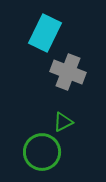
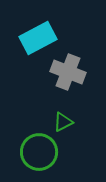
cyan rectangle: moved 7 px left, 5 px down; rotated 36 degrees clockwise
green circle: moved 3 px left
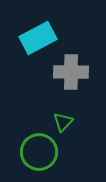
gray cross: moved 3 px right; rotated 20 degrees counterclockwise
green triangle: rotated 20 degrees counterclockwise
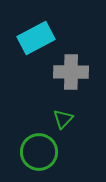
cyan rectangle: moved 2 px left
green triangle: moved 3 px up
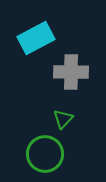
green circle: moved 6 px right, 2 px down
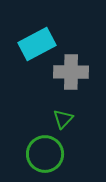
cyan rectangle: moved 1 px right, 6 px down
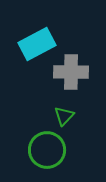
green triangle: moved 1 px right, 3 px up
green circle: moved 2 px right, 4 px up
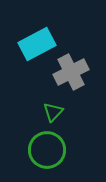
gray cross: rotated 28 degrees counterclockwise
green triangle: moved 11 px left, 4 px up
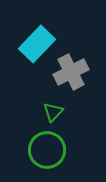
cyan rectangle: rotated 18 degrees counterclockwise
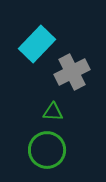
gray cross: moved 1 px right
green triangle: rotated 50 degrees clockwise
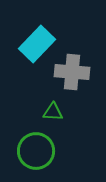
gray cross: rotated 32 degrees clockwise
green circle: moved 11 px left, 1 px down
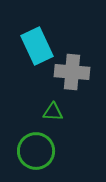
cyan rectangle: moved 2 px down; rotated 69 degrees counterclockwise
